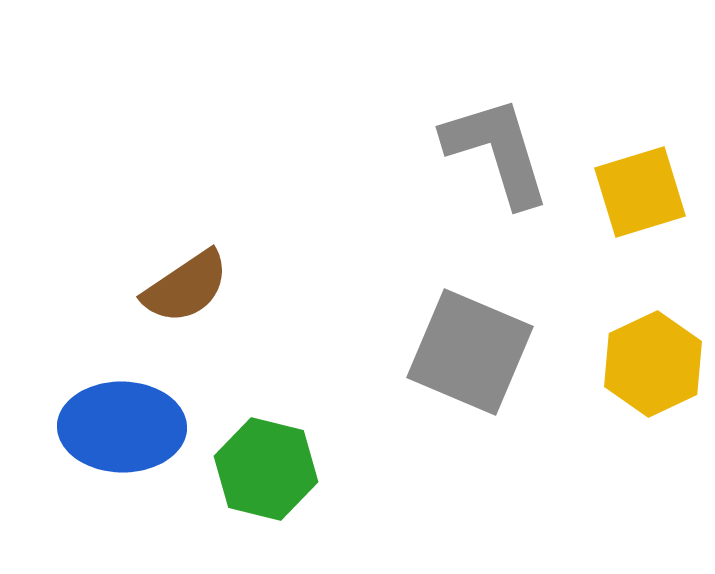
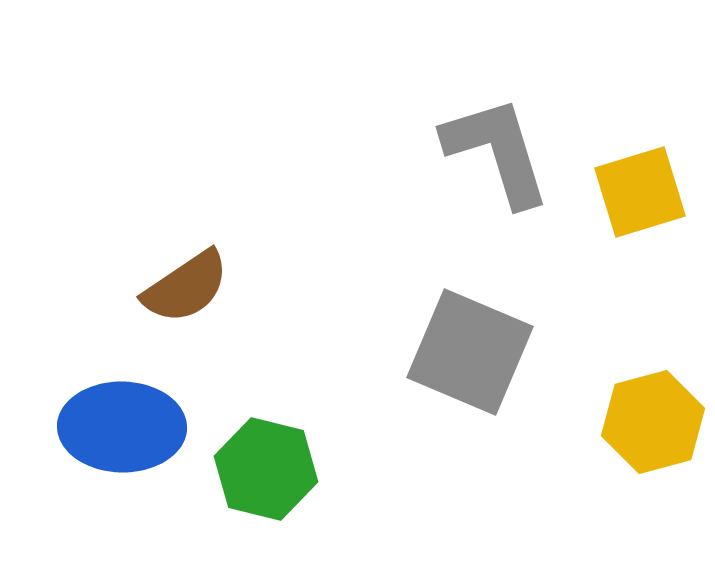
yellow hexagon: moved 58 px down; rotated 10 degrees clockwise
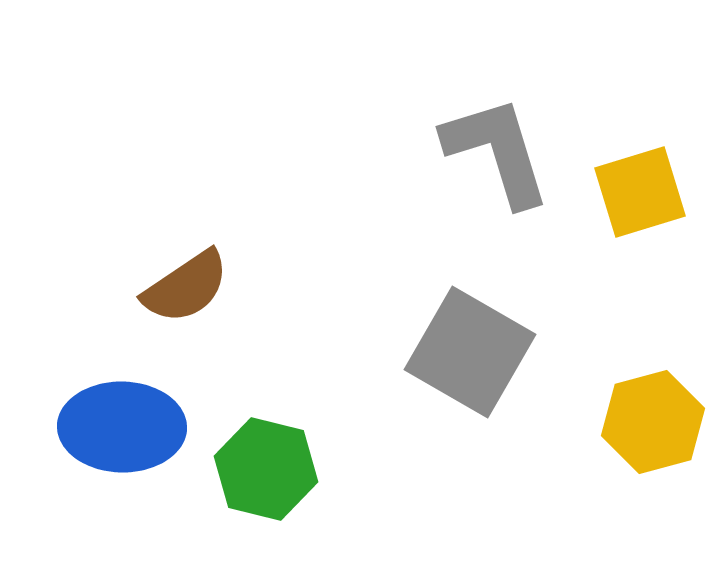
gray square: rotated 7 degrees clockwise
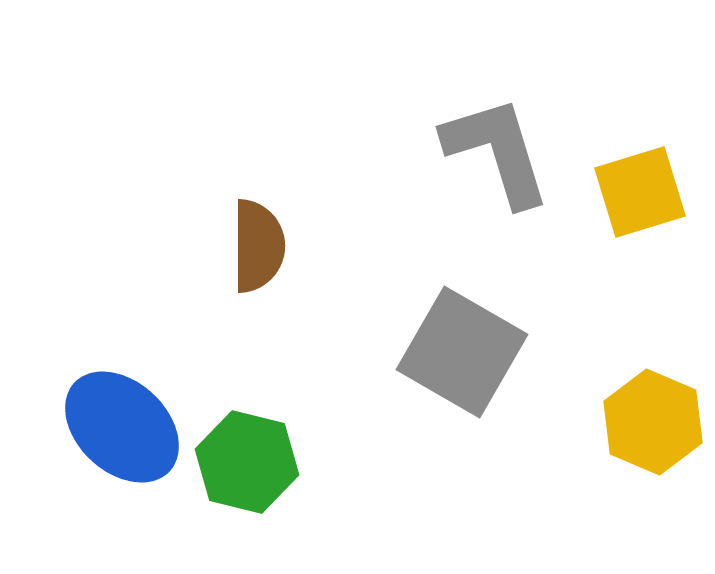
brown semicircle: moved 72 px right, 41 px up; rotated 56 degrees counterclockwise
gray square: moved 8 px left
yellow hexagon: rotated 22 degrees counterclockwise
blue ellipse: rotated 42 degrees clockwise
green hexagon: moved 19 px left, 7 px up
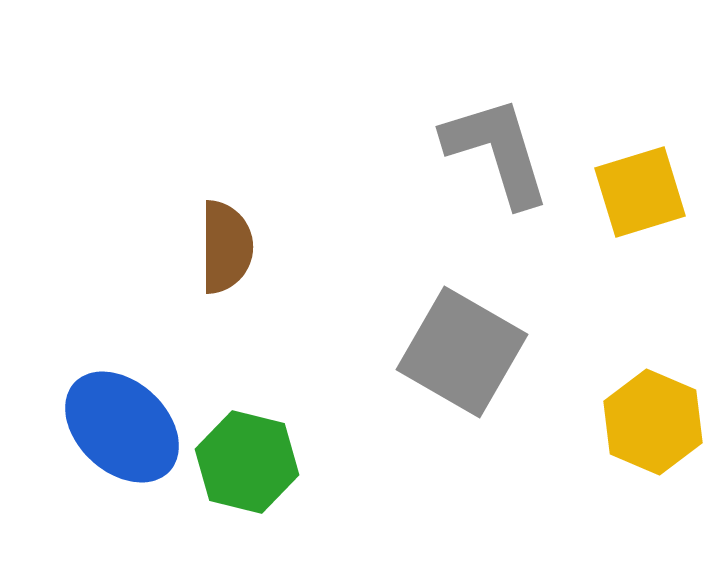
brown semicircle: moved 32 px left, 1 px down
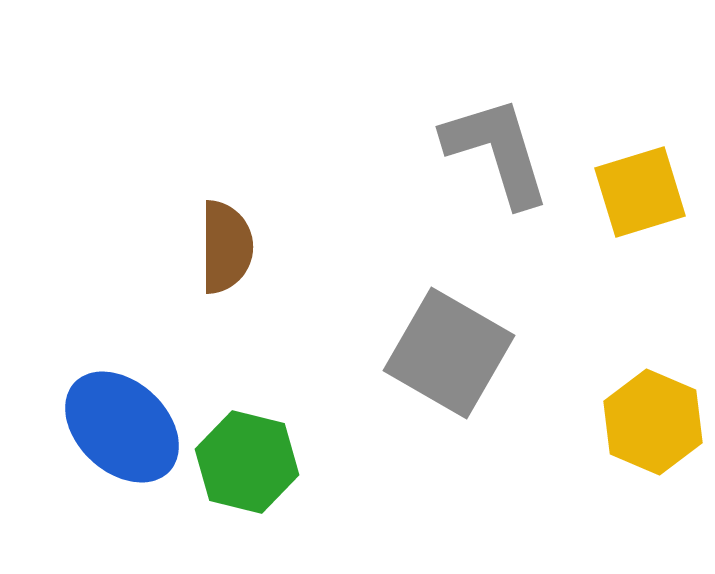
gray square: moved 13 px left, 1 px down
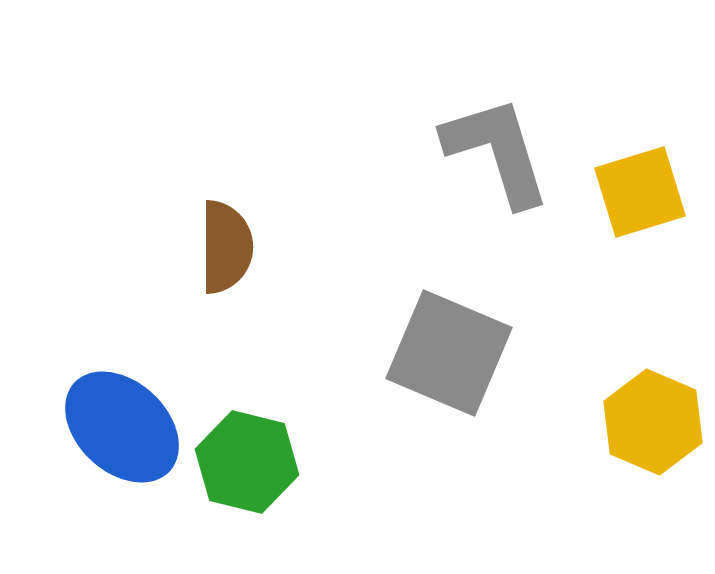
gray square: rotated 7 degrees counterclockwise
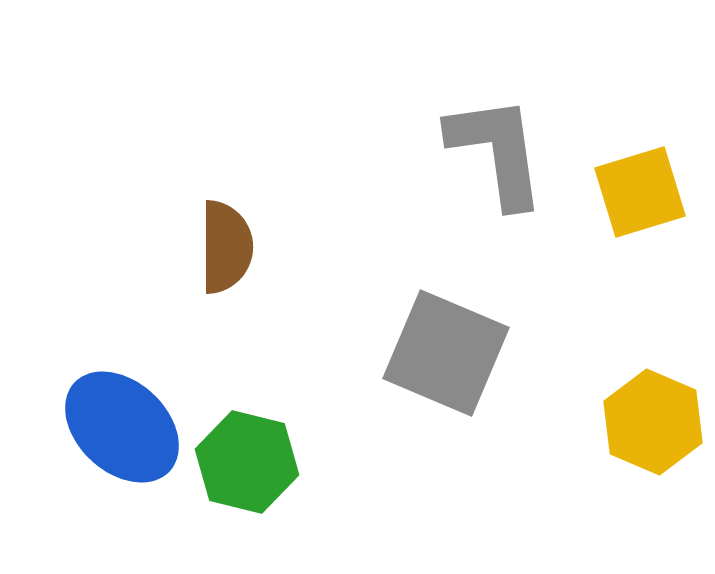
gray L-shape: rotated 9 degrees clockwise
gray square: moved 3 px left
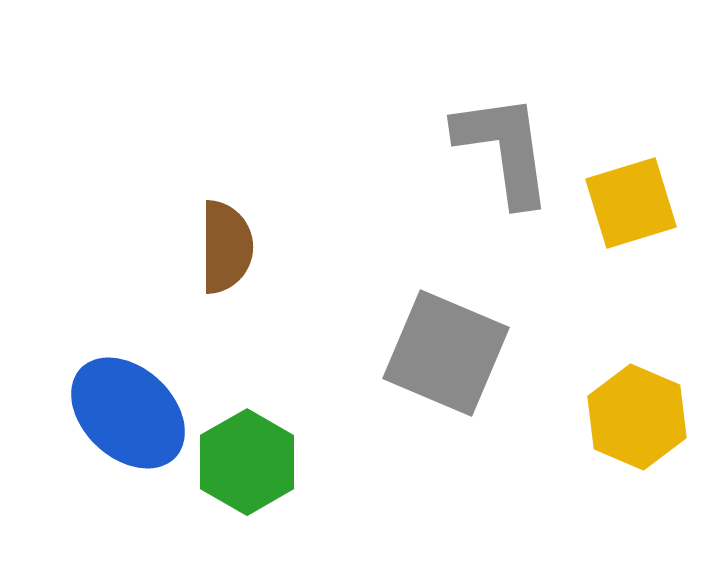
gray L-shape: moved 7 px right, 2 px up
yellow square: moved 9 px left, 11 px down
yellow hexagon: moved 16 px left, 5 px up
blue ellipse: moved 6 px right, 14 px up
green hexagon: rotated 16 degrees clockwise
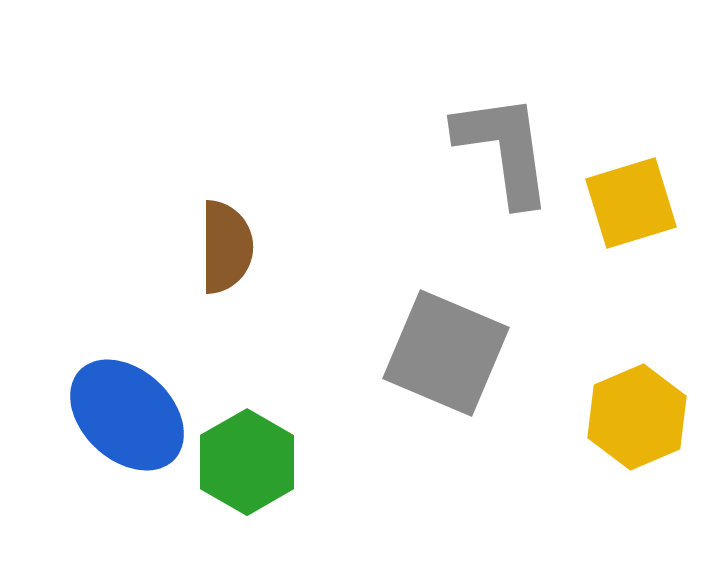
blue ellipse: moved 1 px left, 2 px down
yellow hexagon: rotated 14 degrees clockwise
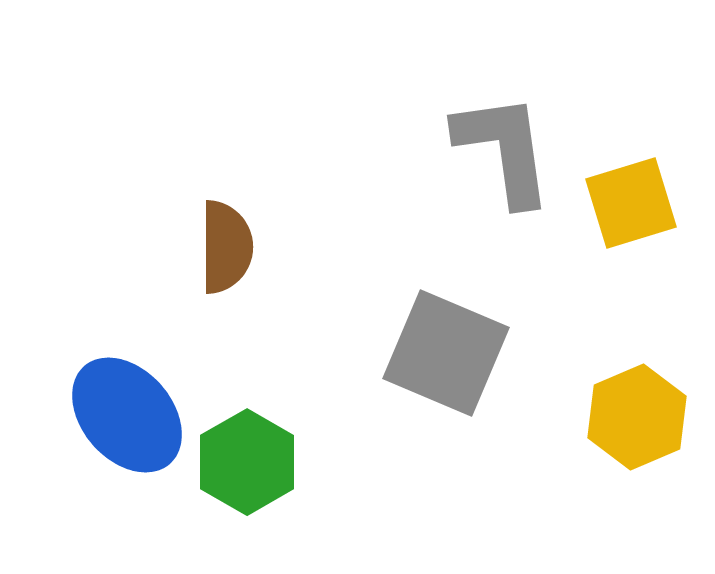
blue ellipse: rotated 6 degrees clockwise
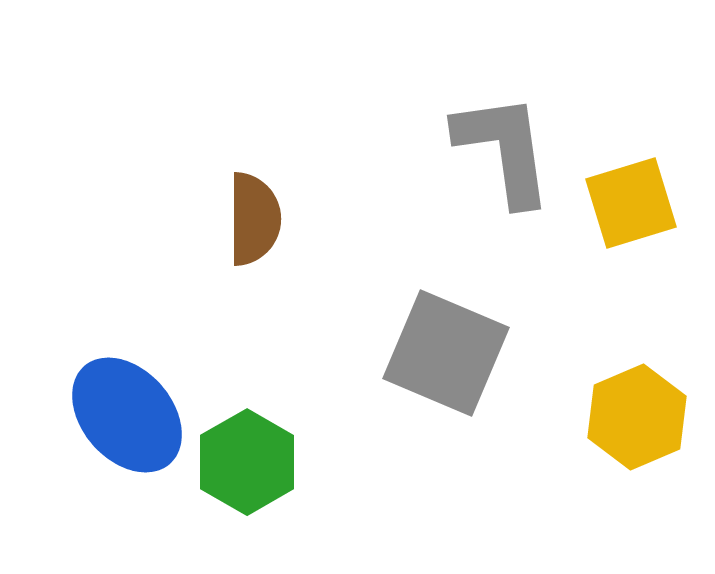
brown semicircle: moved 28 px right, 28 px up
